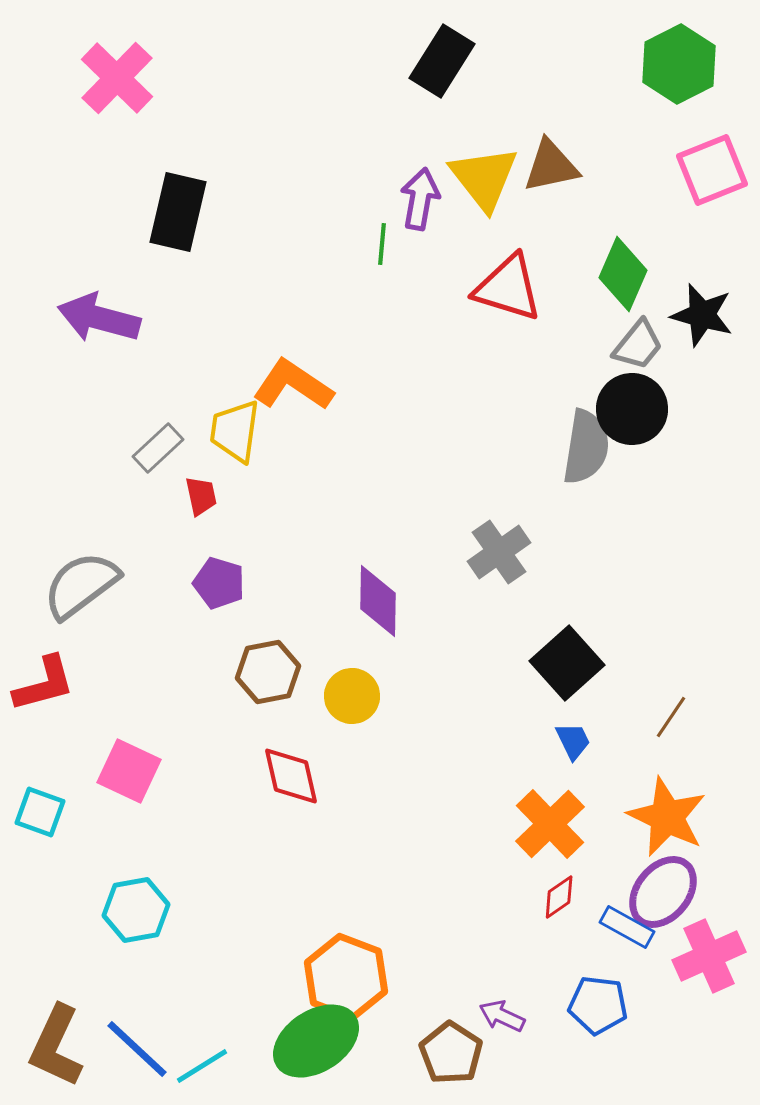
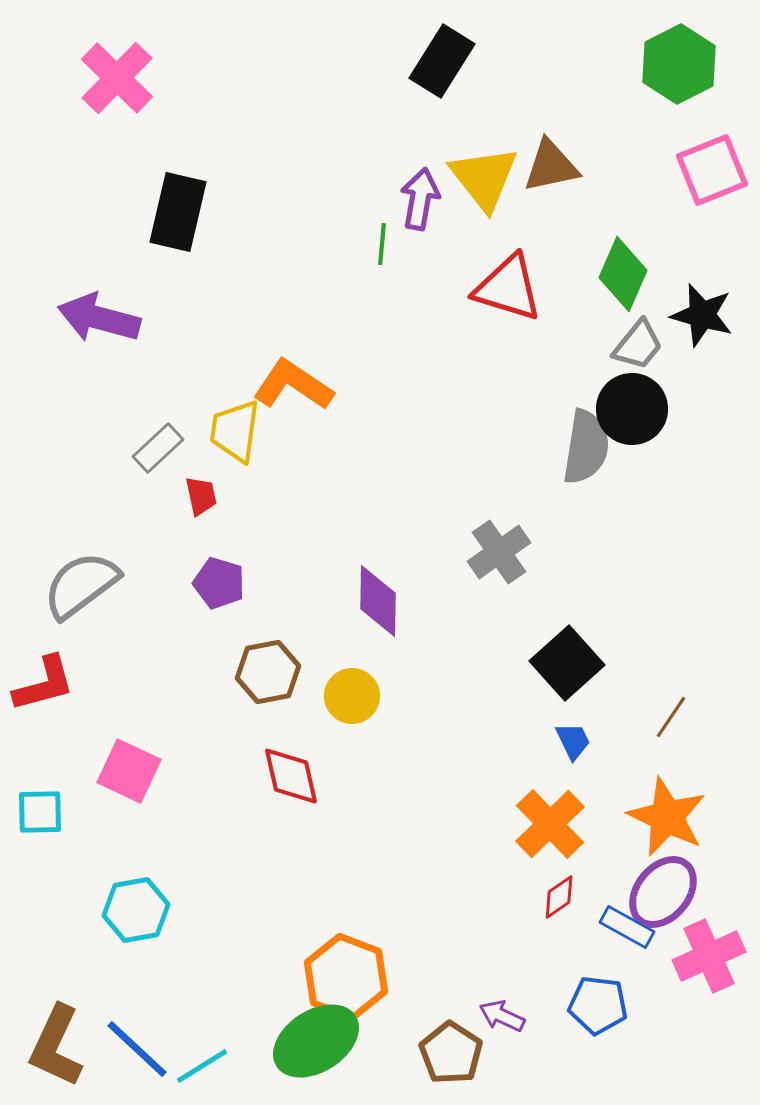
cyan square at (40, 812): rotated 21 degrees counterclockwise
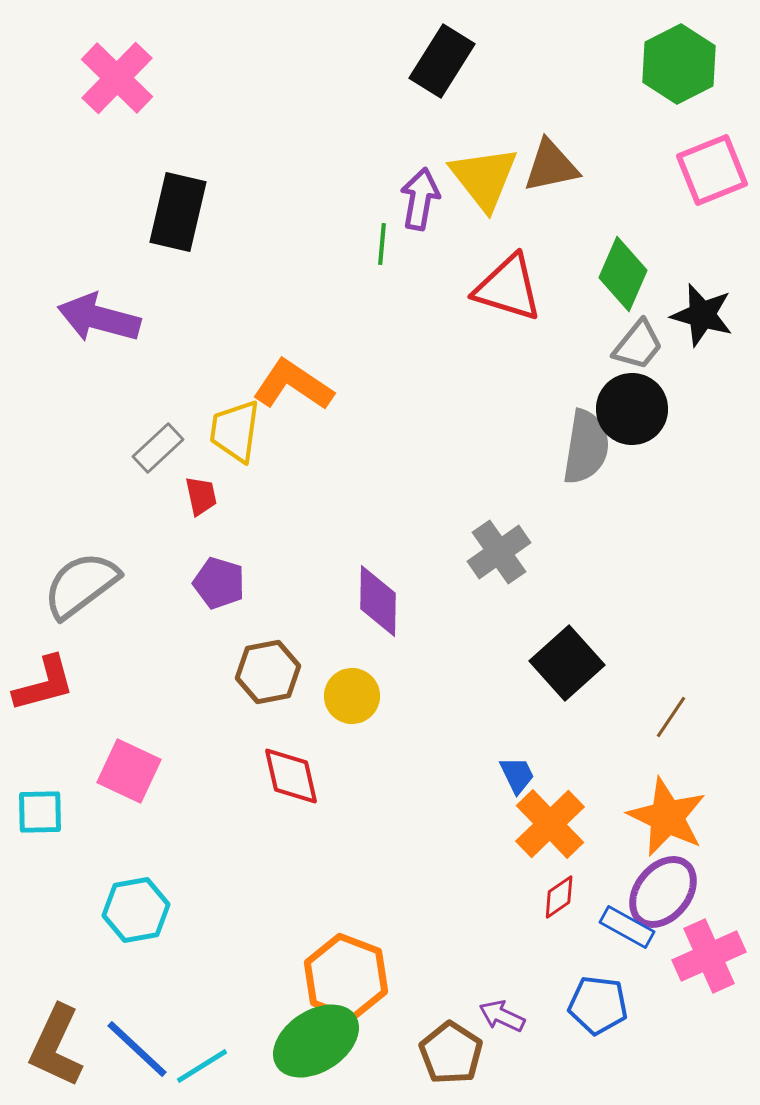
blue trapezoid at (573, 741): moved 56 px left, 34 px down
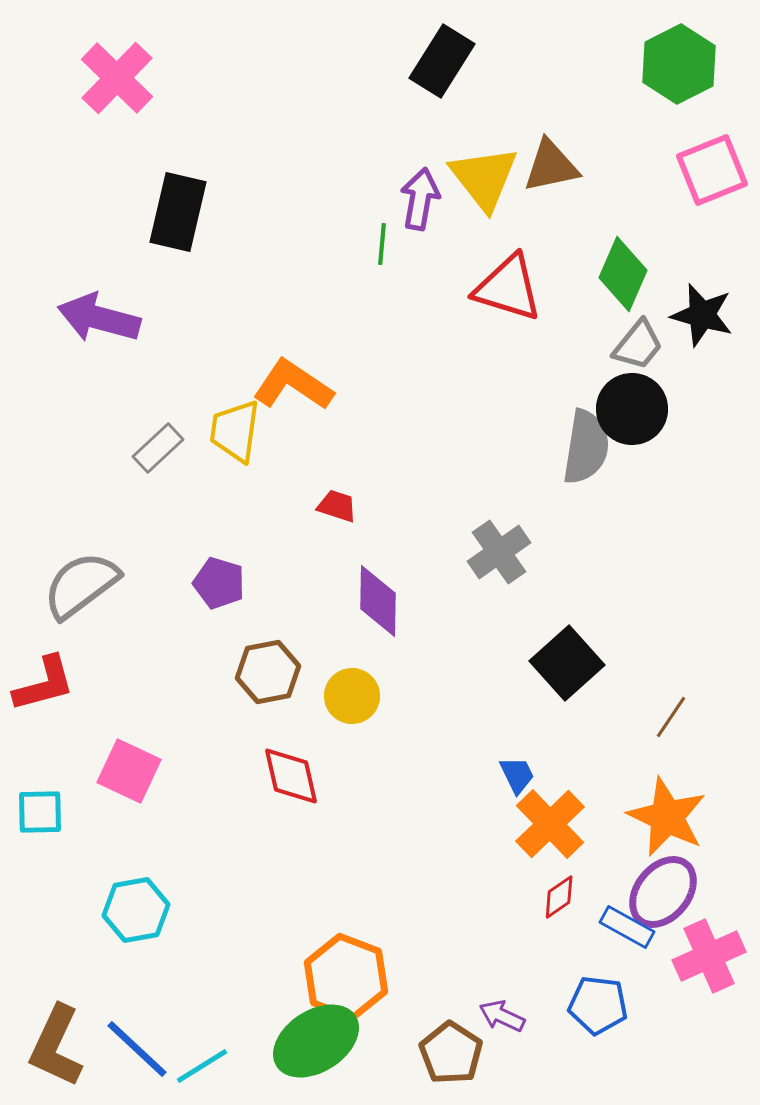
red trapezoid at (201, 496): moved 136 px right, 10 px down; rotated 60 degrees counterclockwise
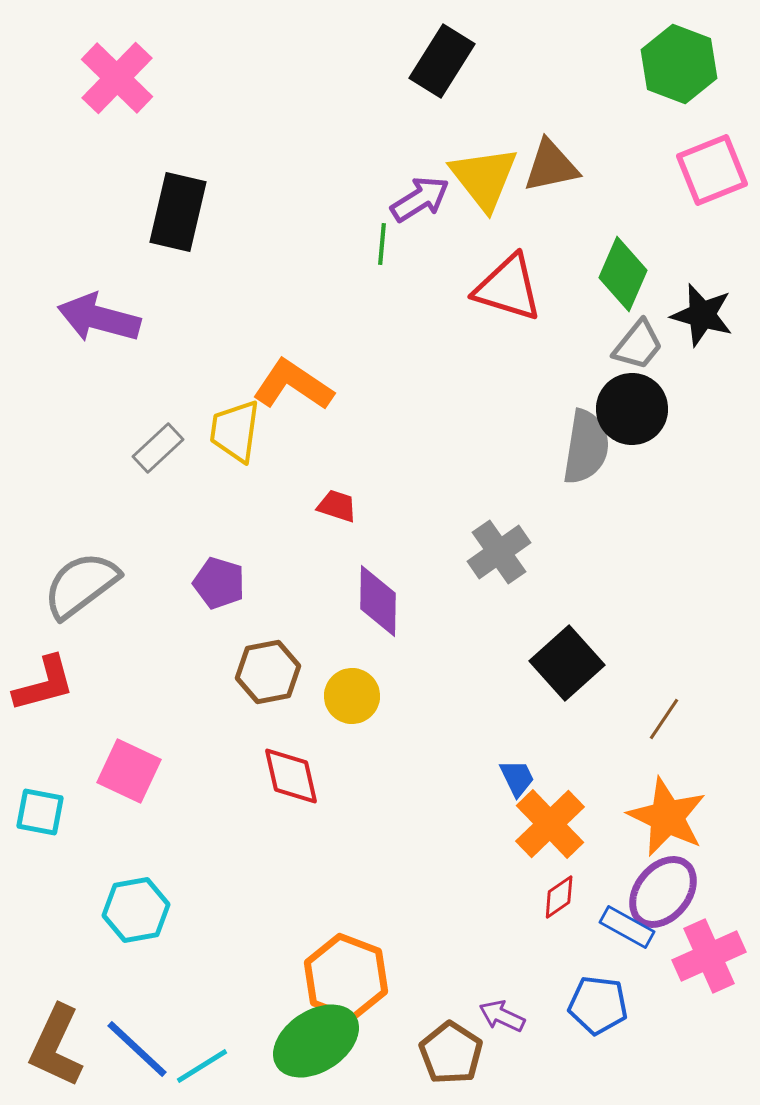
green hexagon at (679, 64): rotated 12 degrees counterclockwise
purple arrow at (420, 199): rotated 48 degrees clockwise
brown line at (671, 717): moved 7 px left, 2 px down
blue trapezoid at (517, 775): moved 3 px down
cyan square at (40, 812): rotated 12 degrees clockwise
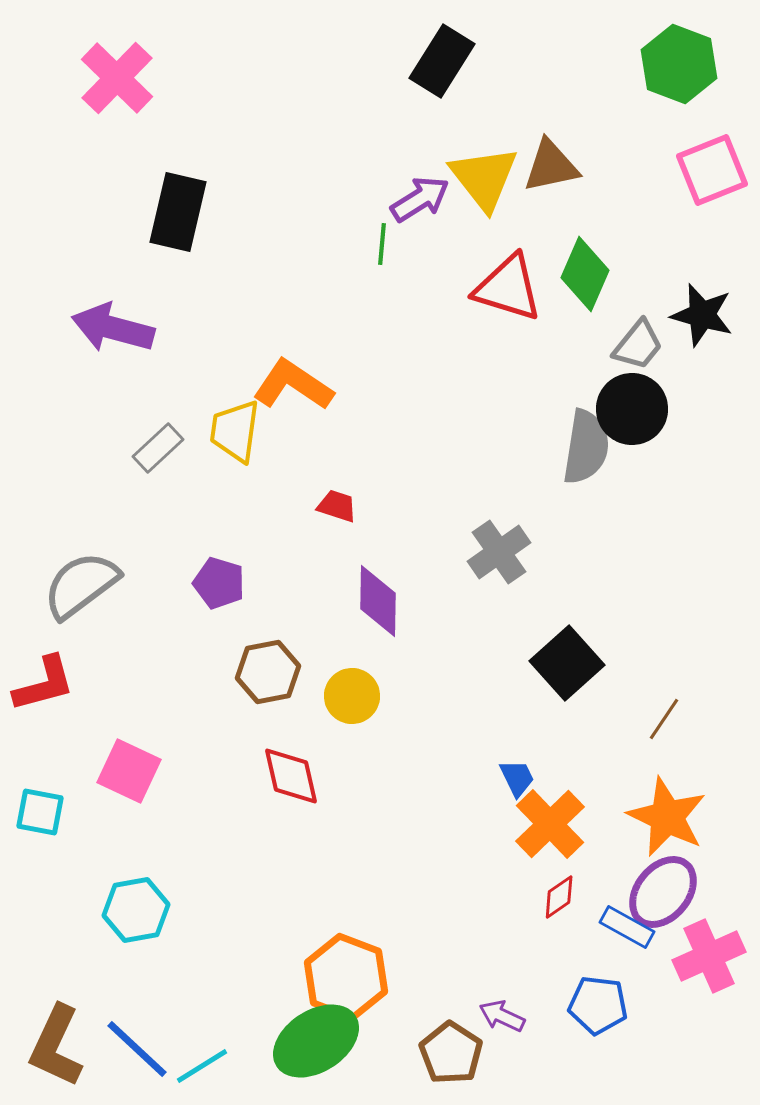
green diamond at (623, 274): moved 38 px left
purple arrow at (99, 318): moved 14 px right, 10 px down
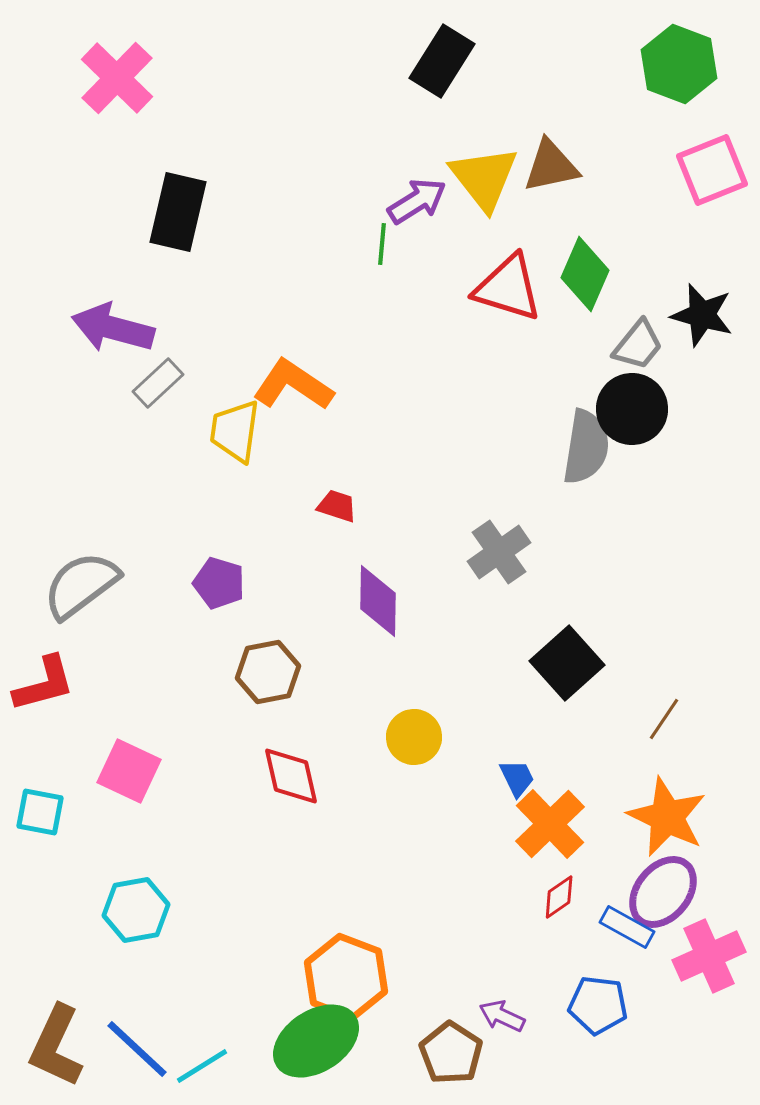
purple arrow at (420, 199): moved 3 px left, 2 px down
gray rectangle at (158, 448): moved 65 px up
yellow circle at (352, 696): moved 62 px right, 41 px down
